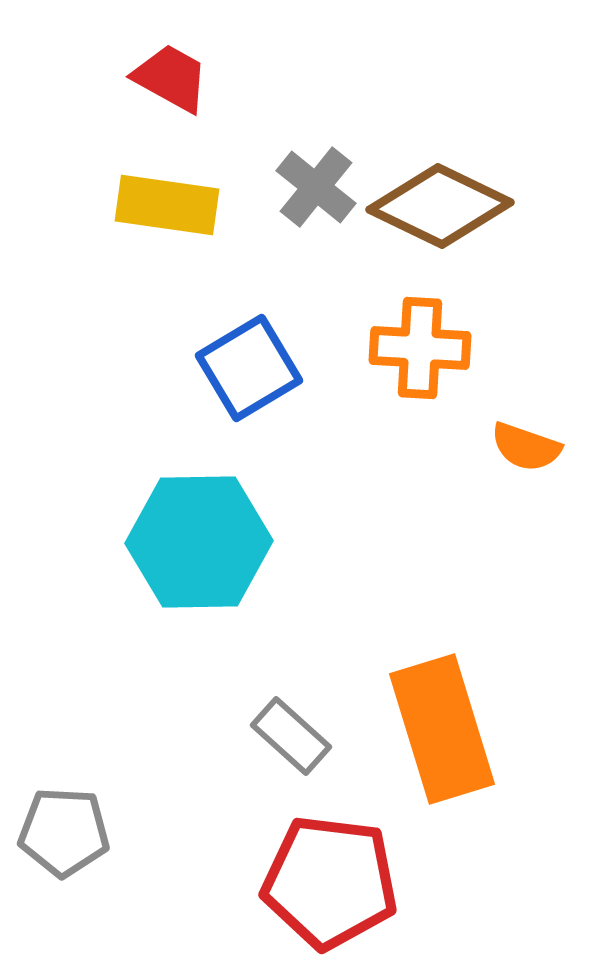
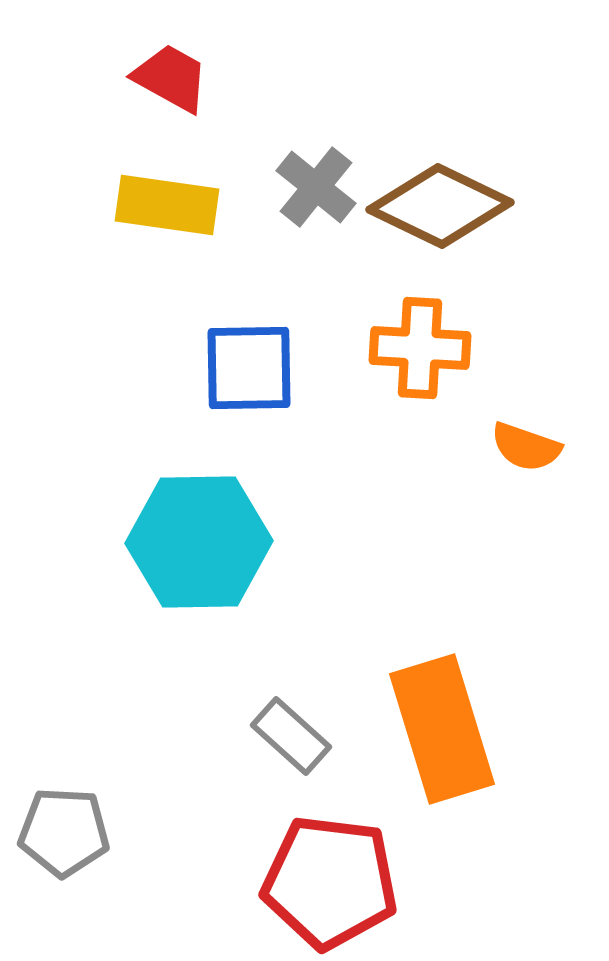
blue square: rotated 30 degrees clockwise
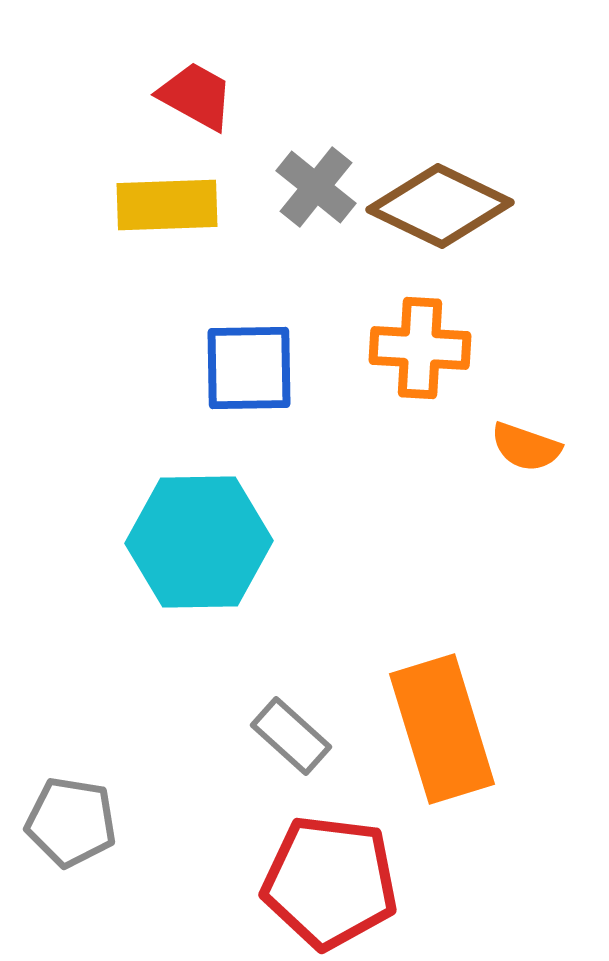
red trapezoid: moved 25 px right, 18 px down
yellow rectangle: rotated 10 degrees counterclockwise
gray pentagon: moved 7 px right, 10 px up; rotated 6 degrees clockwise
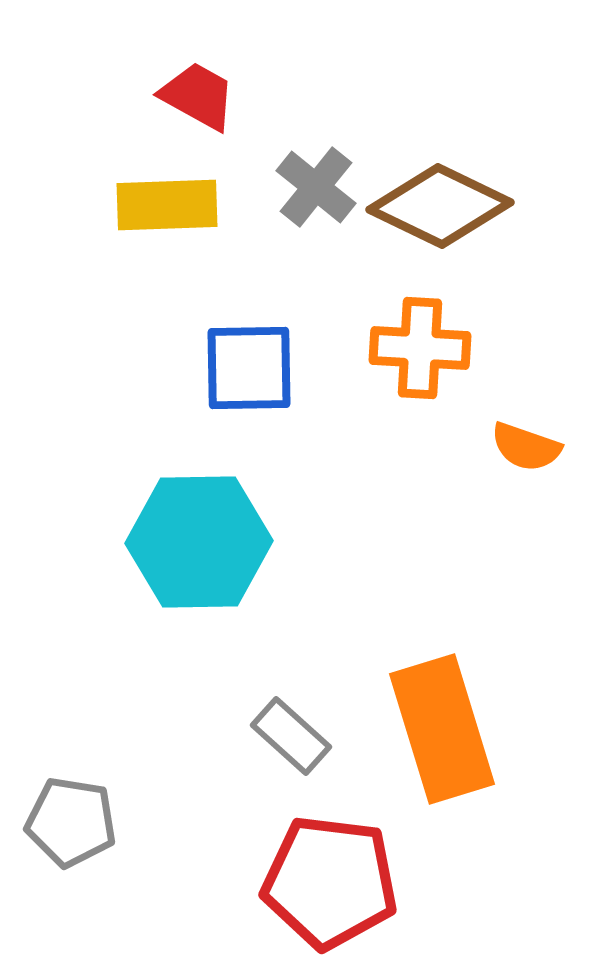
red trapezoid: moved 2 px right
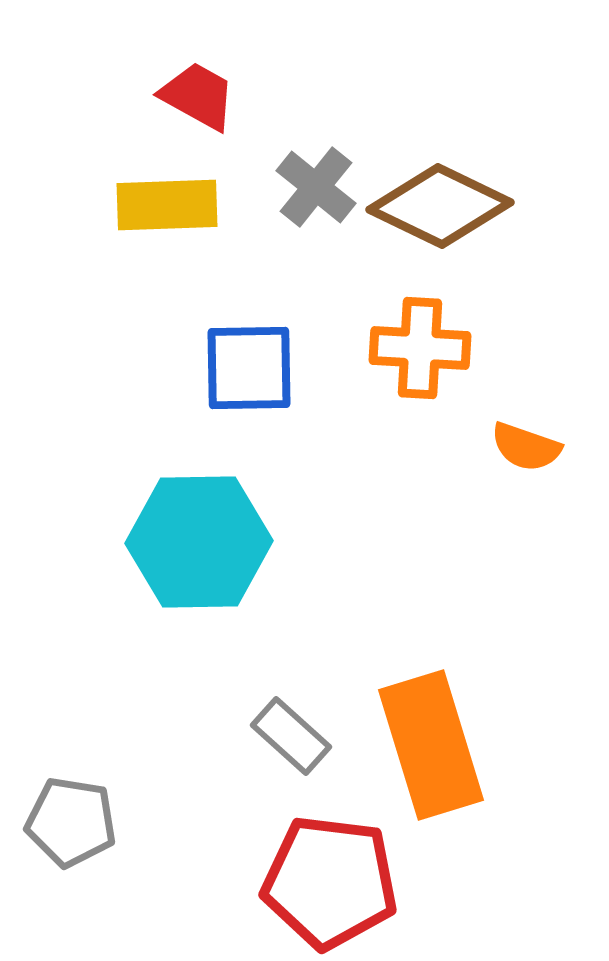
orange rectangle: moved 11 px left, 16 px down
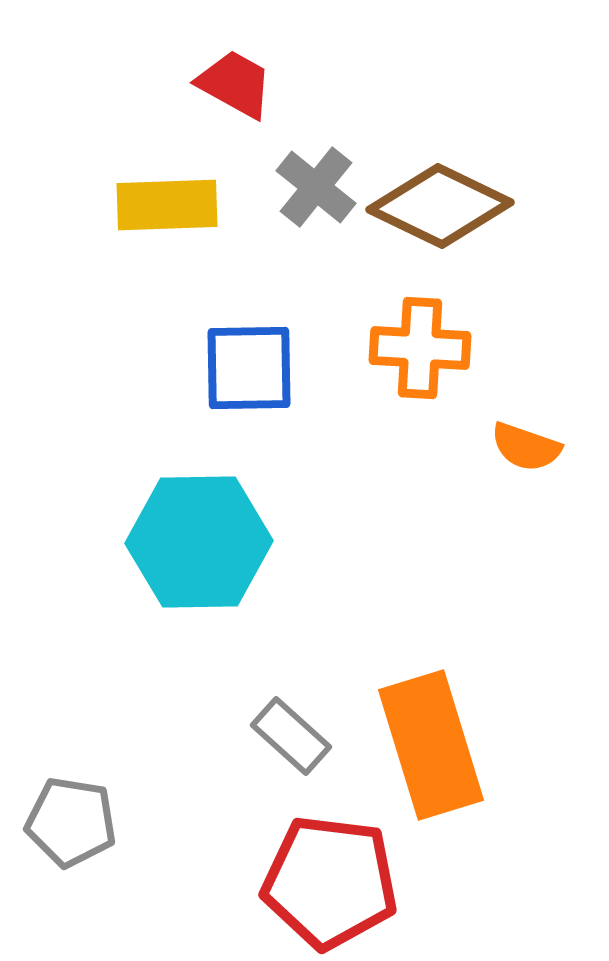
red trapezoid: moved 37 px right, 12 px up
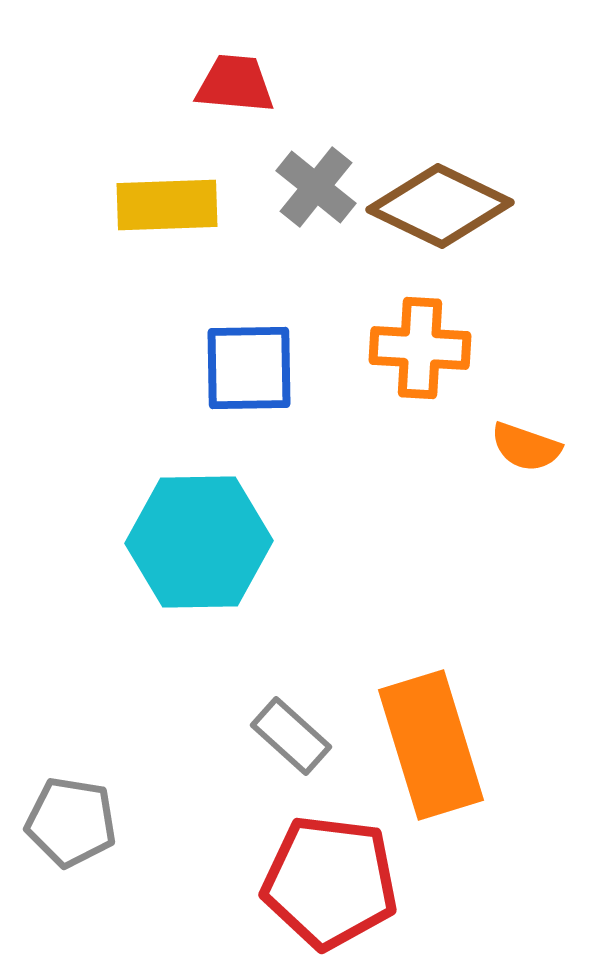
red trapezoid: rotated 24 degrees counterclockwise
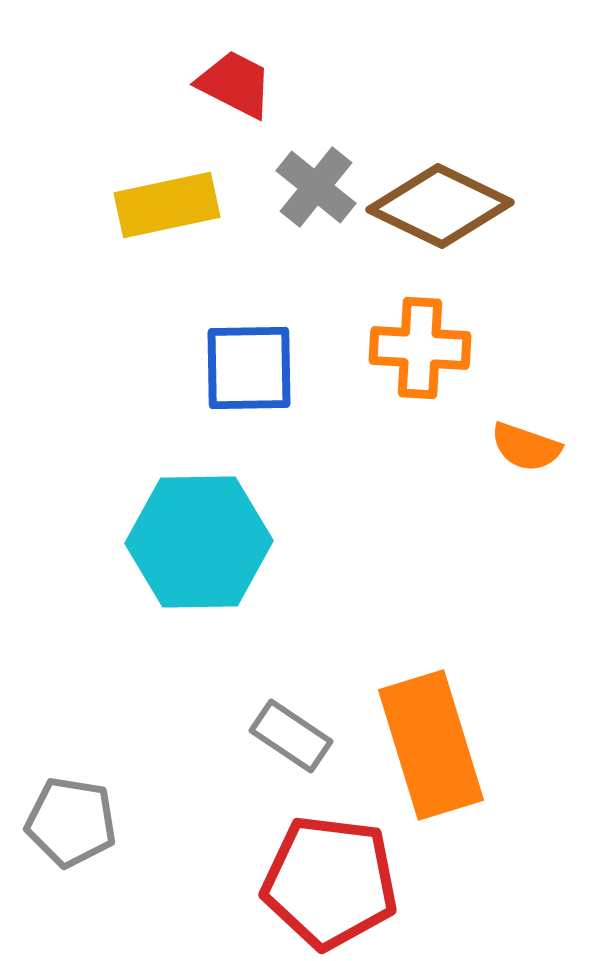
red trapezoid: rotated 22 degrees clockwise
yellow rectangle: rotated 10 degrees counterclockwise
gray rectangle: rotated 8 degrees counterclockwise
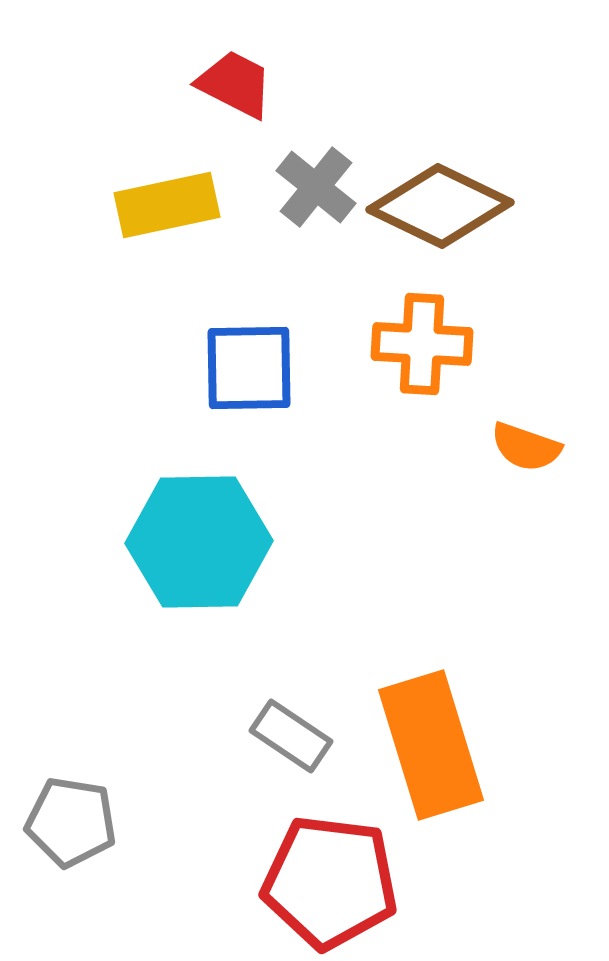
orange cross: moved 2 px right, 4 px up
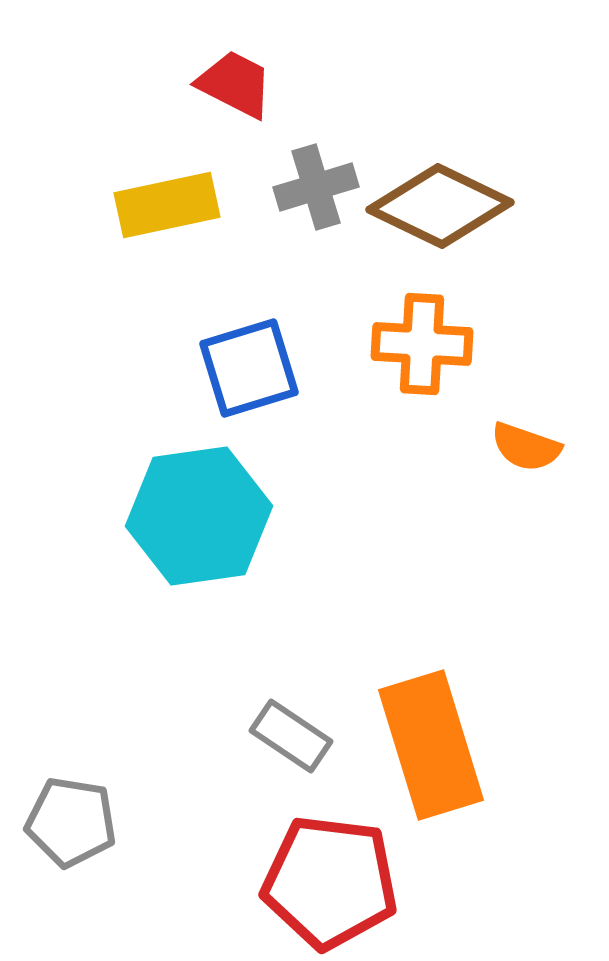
gray cross: rotated 34 degrees clockwise
blue square: rotated 16 degrees counterclockwise
cyan hexagon: moved 26 px up; rotated 7 degrees counterclockwise
